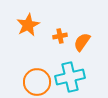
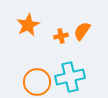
orange cross: moved 1 px right
orange semicircle: moved 11 px up
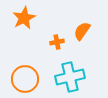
orange star: moved 4 px left, 7 px up
orange cross: moved 4 px left, 6 px down
orange circle: moved 12 px left, 3 px up
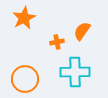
cyan cross: moved 5 px right, 5 px up; rotated 12 degrees clockwise
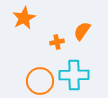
cyan cross: moved 1 px left, 3 px down
orange circle: moved 15 px right, 2 px down
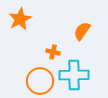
orange star: moved 4 px left, 1 px down
orange cross: moved 4 px left, 10 px down; rotated 24 degrees clockwise
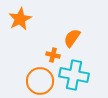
orange semicircle: moved 10 px left, 7 px down
orange cross: moved 3 px down
cyan cross: rotated 12 degrees clockwise
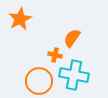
orange cross: moved 2 px right
orange circle: moved 1 px left
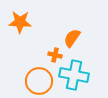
orange star: moved 3 px down; rotated 30 degrees clockwise
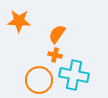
orange star: moved 1 px left, 1 px up
orange semicircle: moved 15 px left, 4 px up
orange circle: moved 1 px up
